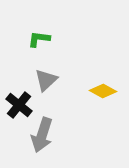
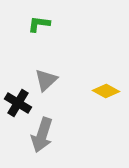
green L-shape: moved 15 px up
yellow diamond: moved 3 px right
black cross: moved 1 px left, 2 px up; rotated 8 degrees counterclockwise
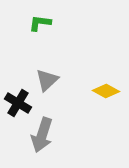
green L-shape: moved 1 px right, 1 px up
gray triangle: moved 1 px right
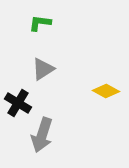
gray triangle: moved 4 px left, 11 px up; rotated 10 degrees clockwise
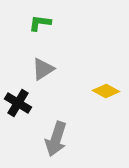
gray arrow: moved 14 px right, 4 px down
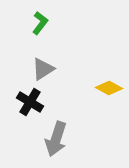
green L-shape: rotated 120 degrees clockwise
yellow diamond: moved 3 px right, 3 px up
black cross: moved 12 px right, 1 px up
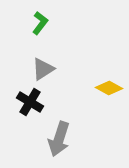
gray arrow: moved 3 px right
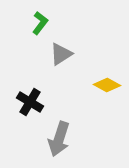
gray triangle: moved 18 px right, 15 px up
yellow diamond: moved 2 px left, 3 px up
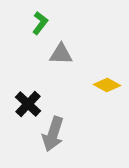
gray triangle: rotated 35 degrees clockwise
black cross: moved 2 px left, 2 px down; rotated 12 degrees clockwise
gray arrow: moved 6 px left, 5 px up
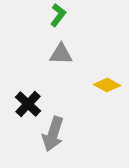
green L-shape: moved 18 px right, 8 px up
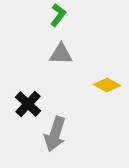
gray arrow: moved 2 px right
